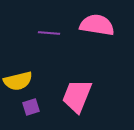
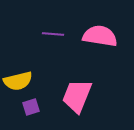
pink semicircle: moved 3 px right, 11 px down
purple line: moved 4 px right, 1 px down
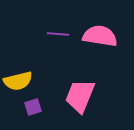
purple line: moved 5 px right
pink trapezoid: moved 3 px right
purple square: moved 2 px right
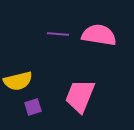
pink semicircle: moved 1 px left, 1 px up
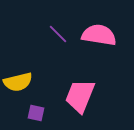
purple line: rotated 40 degrees clockwise
yellow semicircle: moved 1 px down
purple square: moved 3 px right, 6 px down; rotated 30 degrees clockwise
